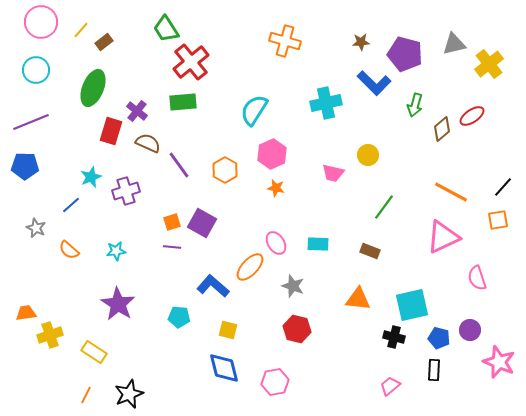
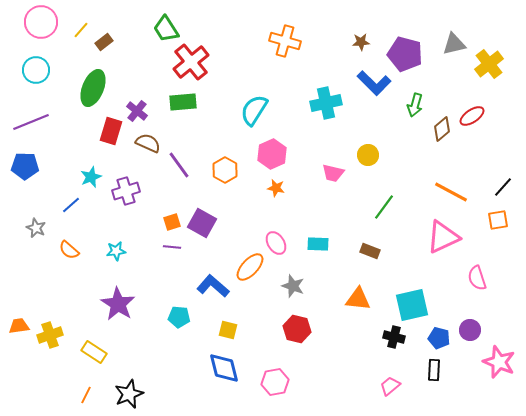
orange trapezoid at (26, 313): moved 7 px left, 13 px down
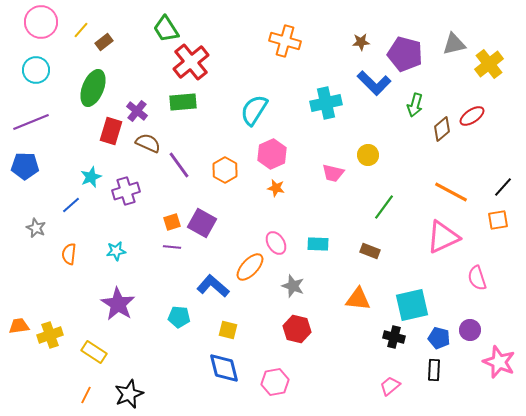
orange semicircle at (69, 250): moved 4 px down; rotated 55 degrees clockwise
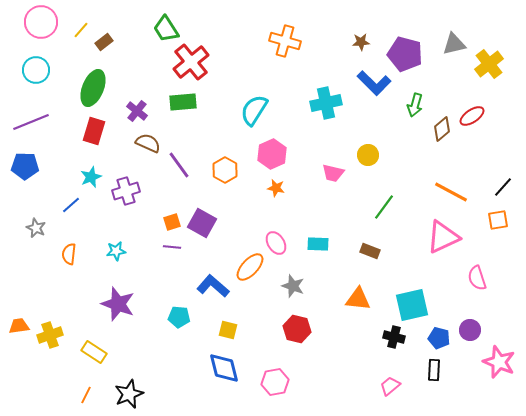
red rectangle at (111, 131): moved 17 px left
purple star at (118, 304): rotated 12 degrees counterclockwise
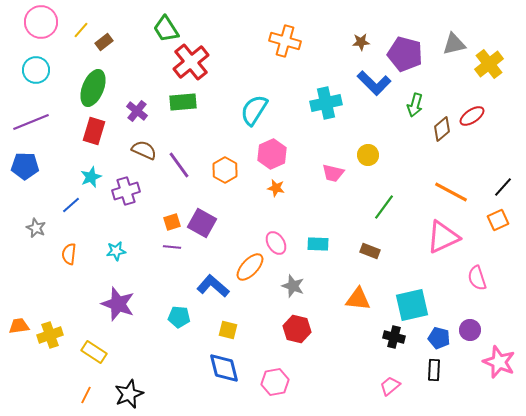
brown semicircle at (148, 143): moved 4 px left, 7 px down
orange square at (498, 220): rotated 15 degrees counterclockwise
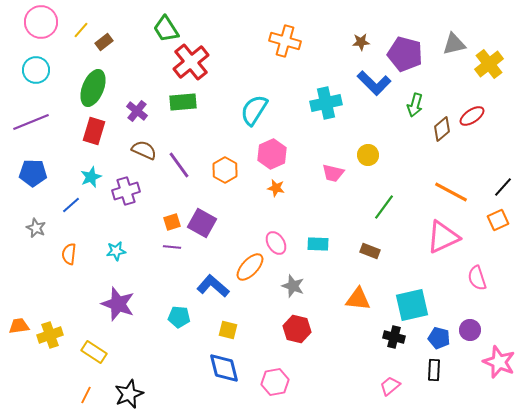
blue pentagon at (25, 166): moved 8 px right, 7 px down
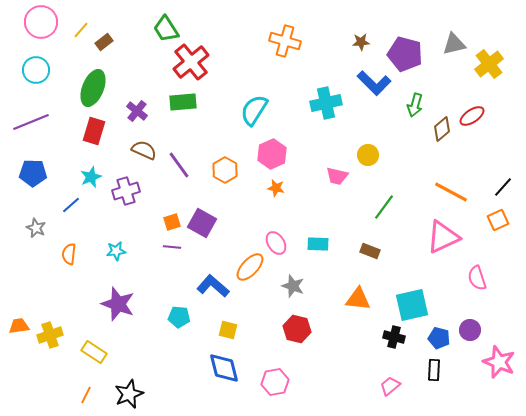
pink trapezoid at (333, 173): moved 4 px right, 3 px down
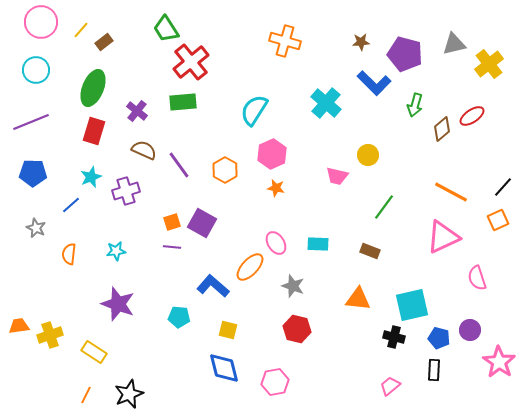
cyan cross at (326, 103): rotated 36 degrees counterclockwise
pink star at (499, 362): rotated 12 degrees clockwise
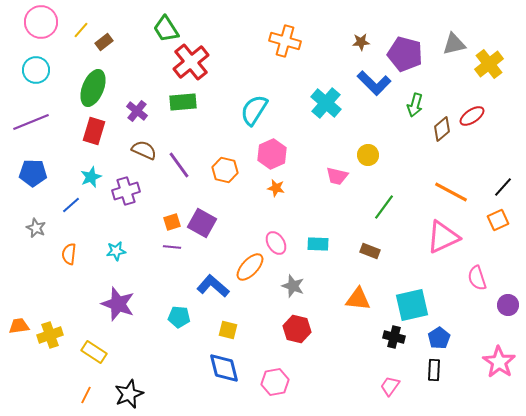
orange hexagon at (225, 170): rotated 15 degrees counterclockwise
purple circle at (470, 330): moved 38 px right, 25 px up
blue pentagon at (439, 338): rotated 25 degrees clockwise
pink trapezoid at (390, 386): rotated 15 degrees counterclockwise
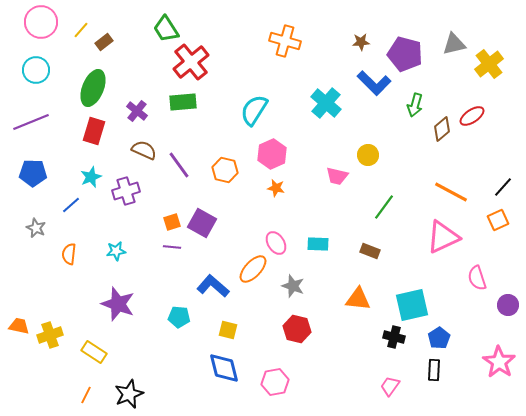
orange ellipse at (250, 267): moved 3 px right, 2 px down
orange trapezoid at (19, 326): rotated 20 degrees clockwise
